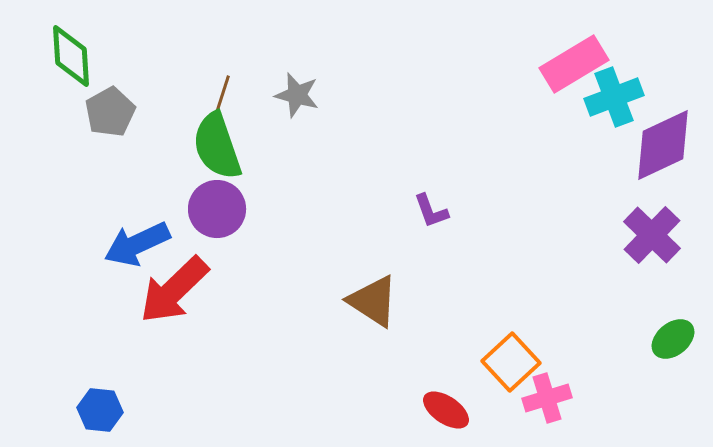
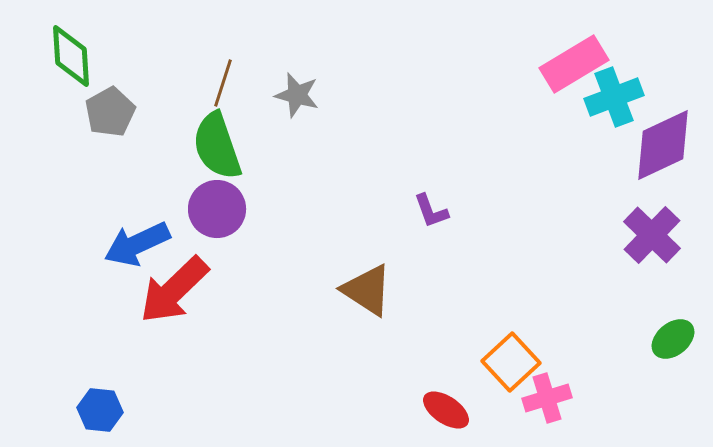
brown line: moved 2 px right, 16 px up
brown triangle: moved 6 px left, 11 px up
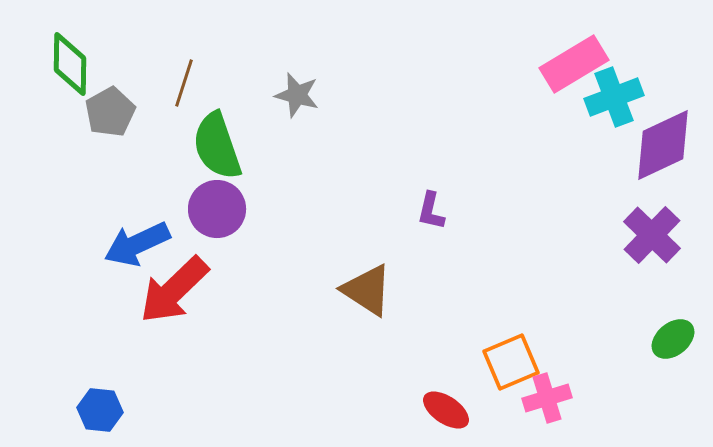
green diamond: moved 1 px left, 8 px down; rotated 4 degrees clockwise
brown line: moved 39 px left
purple L-shape: rotated 33 degrees clockwise
orange square: rotated 20 degrees clockwise
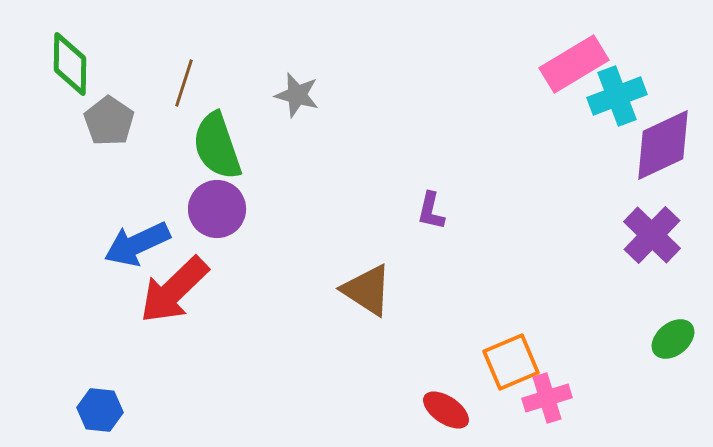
cyan cross: moved 3 px right, 1 px up
gray pentagon: moved 1 px left, 9 px down; rotated 9 degrees counterclockwise
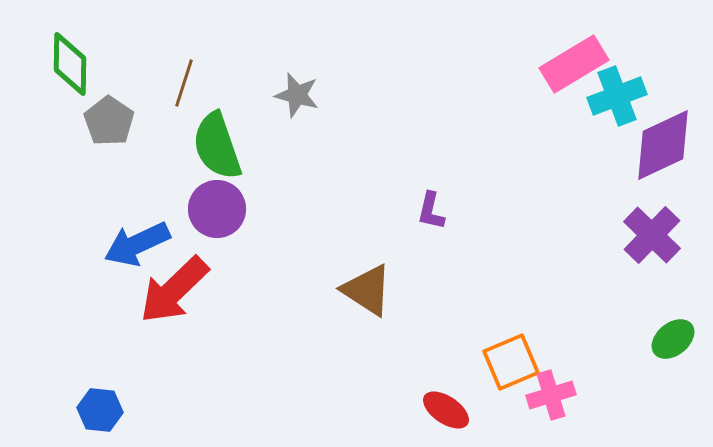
pink cross: moved 4 px right, 3 px up
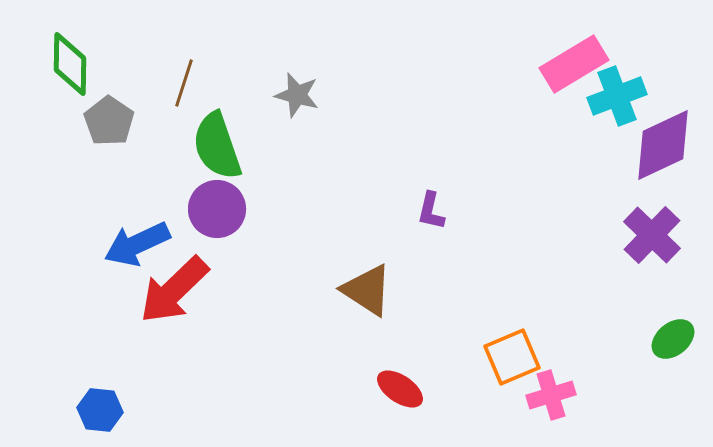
orange square: moved 1 px right, 5 px up
red ellipse: moved 46 px left, 21 px up
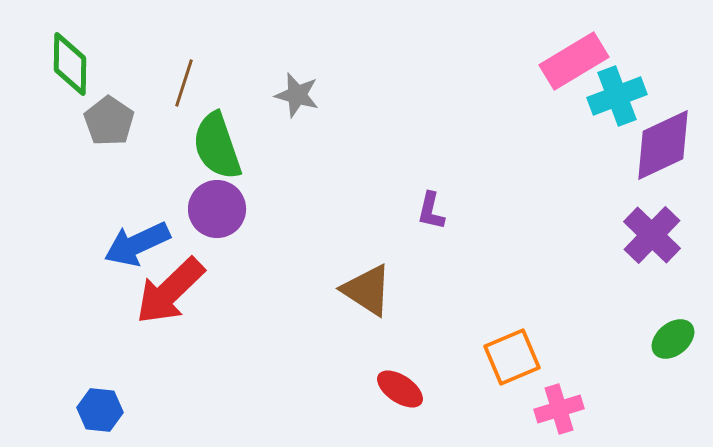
pink rectangle: moved 3 px up
red arrow: moved 4 px left, 1 px down
pink cross: moved 8 px right, 14 px down
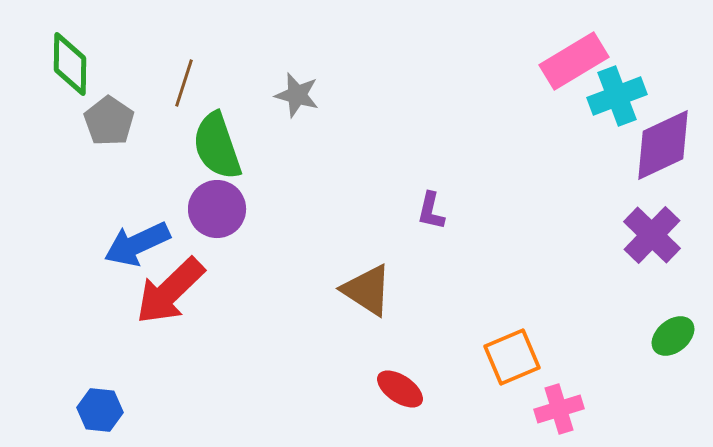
green ellipse: moved 3 px up
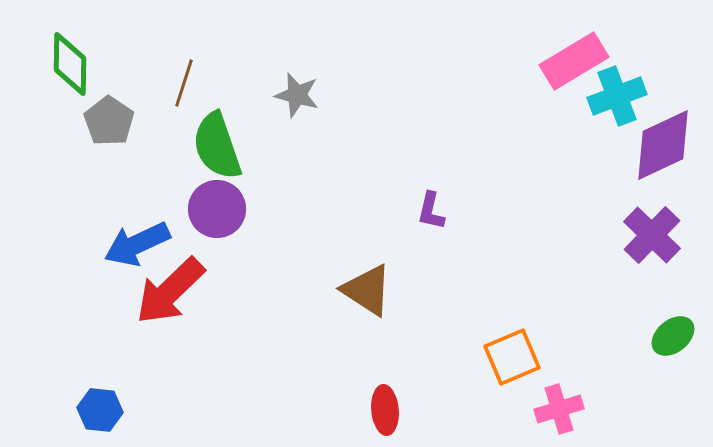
red ellipse: moved 15 px left, 21 px down; rotated 51 degrees clockwise
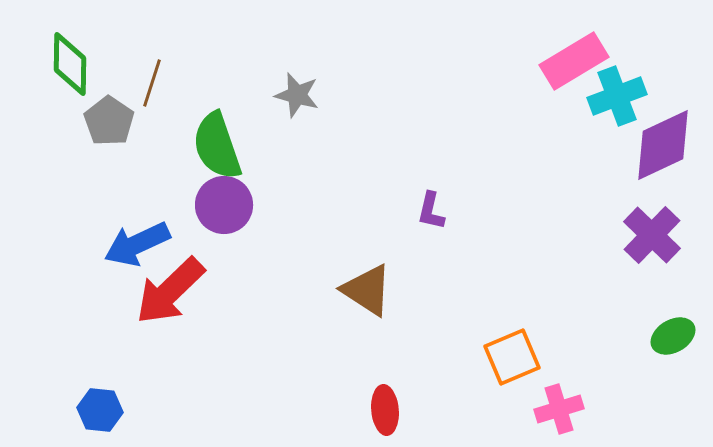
brown line: moved 32 px left
purple circle: moved 7 px right, 4 px up
green ellipse: rotated 9 degrees clockwise
